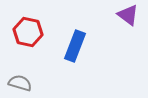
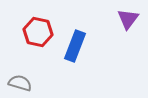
purple triangle: moved 4 px down; rotated 30 degrees clockwise
red hexagon: moved 10 px right
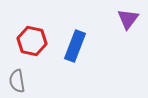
red hexagon: moved 6 px left, 9 px down
gray semicircle: moved 3 px left, 2 px up; rotated 115 degrees counterclockwise
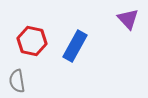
purple triangle: rotated 20 degrees counterclockwise
blue rectangle: rotated 8 degrees clockwise
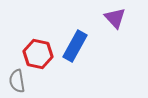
purple triangle: moved 13 px left, 1 px up
red hexagon: moved 6 px right, 13 px down
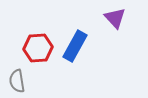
red hexagon: moved 6 px up; rotated 16 degrees counterclockwise
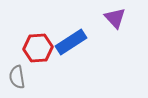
blue rectangle: moved 4 px left, 4 px up; rotated 28 degrees clockwise
gray semicircle: moved 4 px up
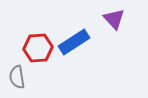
purple triangle: moved 1 px left, 1 px down
blue rectangle: moved 3 px right
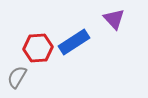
gray semicircle: rotated 40 degrees clockwise
